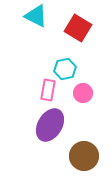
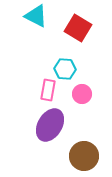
cyan hexagon: rotated 15 degrees clockwise
pink circle: moved 1 px left, 1 px down
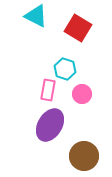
cyan hexagon: rotated 15 degrees clockwise
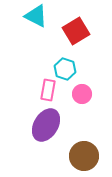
red square: moved 2 px left, 3 px down; rotated 28 degrees clockwise
purple ellipse: moved 4 px left
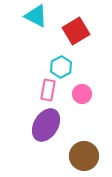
cyan hexagon: moved 4 px left, 2 px up; rotated 15 degrees clockwise
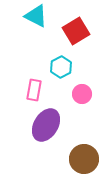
pink rectangle: moved 14 px left
brown circle: moved 3 px down
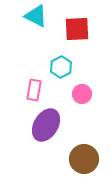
red square: moved 1 px right, 2 px up; rotated 28 degrees clockwise
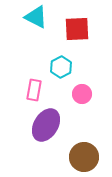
cyan triangle: moved 1 px down
brown circle: moved 2 px up
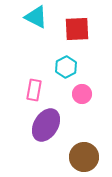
cyan hexagon: moved 5 px right
